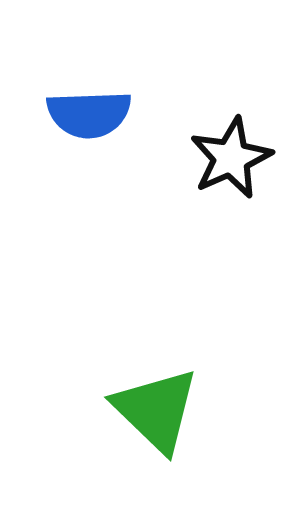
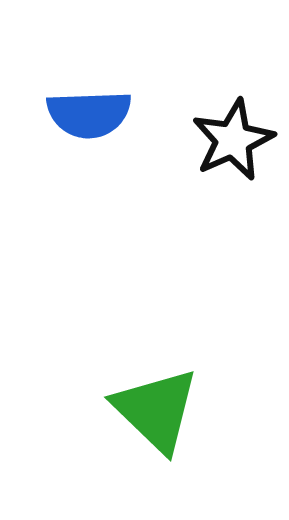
black star: moved 2 px right, 18 px up
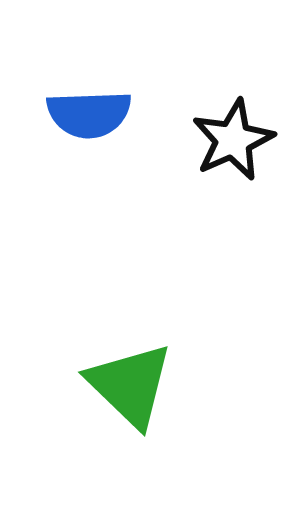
green triangle: moved 26 px left, 25 px up
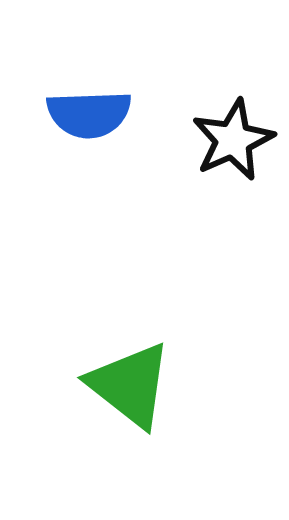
green triangle: rotated 6 degrees counterclockwise
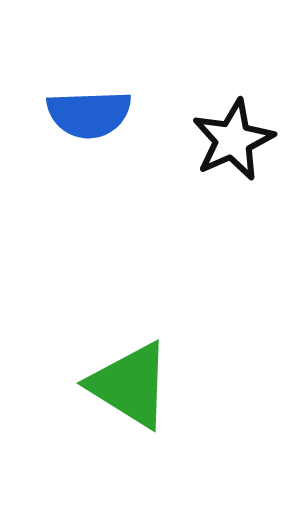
green triangle: rotated 6 degrees counterclockwise
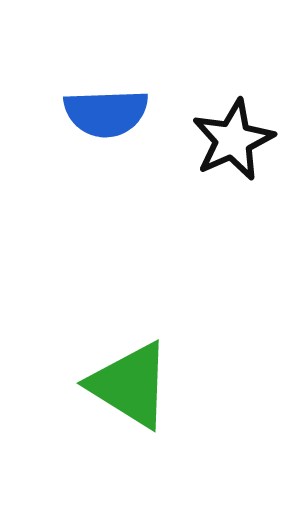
blue semicircle: moved 17 px right, 1 px up
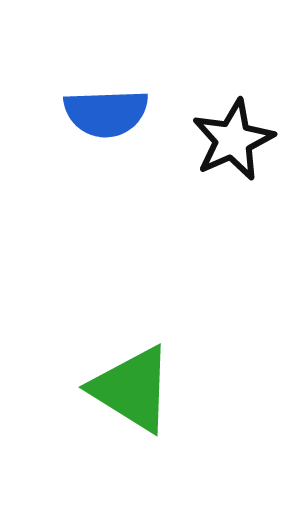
green triangle: moved 2 px right, 4 px down
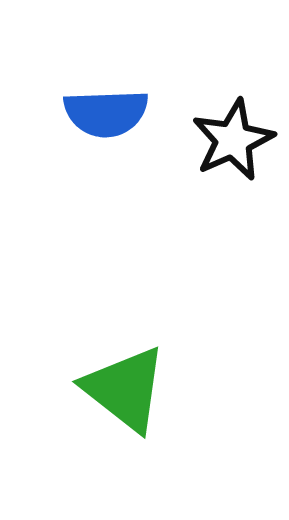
green triangle: moved 7 px left; rotated 6 degrees clockwise
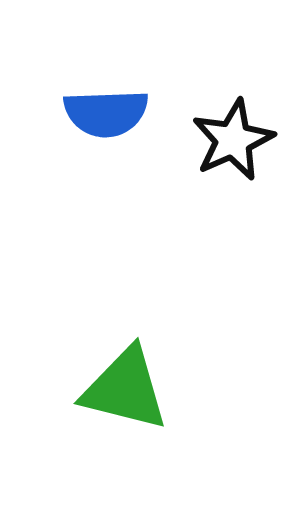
green triangle: rotated 24 degrees counterclockwise
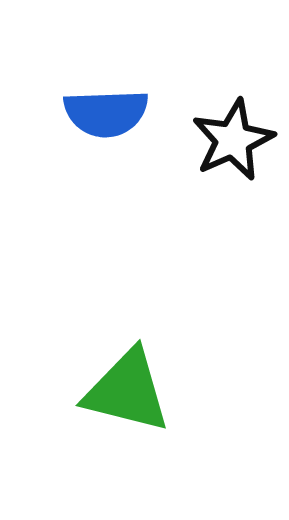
green triangle: moved 2 px right, 2 px down
